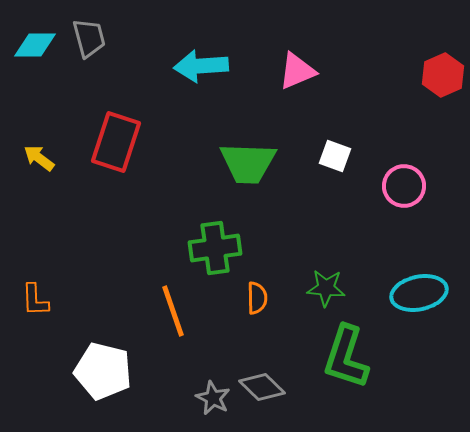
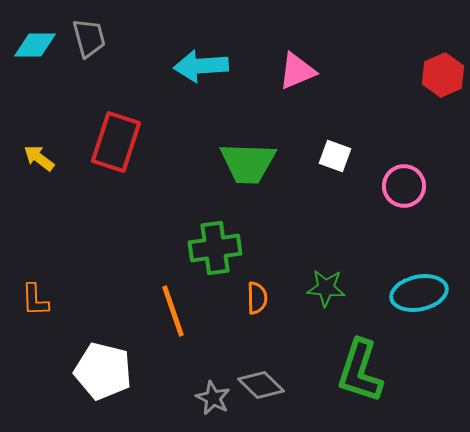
green L-shape: moved 14 px right, 14 px down
gray diamond: moved 1 px left, 2 px up
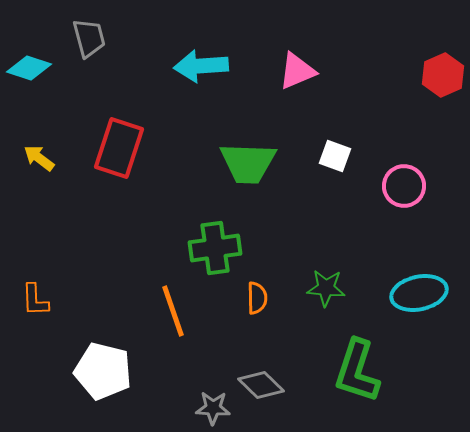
cyan diamond: moved 6 px left, 23 px down; rotated 18 degrees clockwise
red rectangle: moved 3 px right, 6 px down
green L-shape: moved 3 px left
gray star: moved 10 px down; rotated 24 degrees counterclockwise
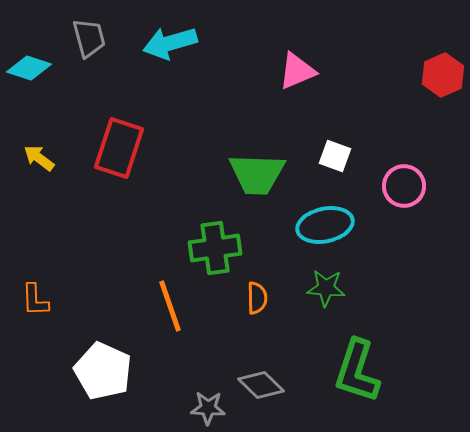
cyan arrow: moved 31 px left, 23 px up; rotated 12 degrees counterclockwise
green trapezoid: moved 9 px right, 11 px down
cyan ellipse: moved 94 px left, 68 px up
orange line: moved 3 px left, 5 px up
white pentagon: rotated 10 degrees clockwise
gray star: moved 5 px left
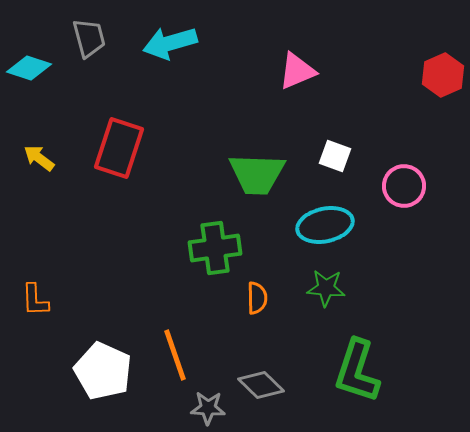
orange line: moved 5 px right, 49 px down
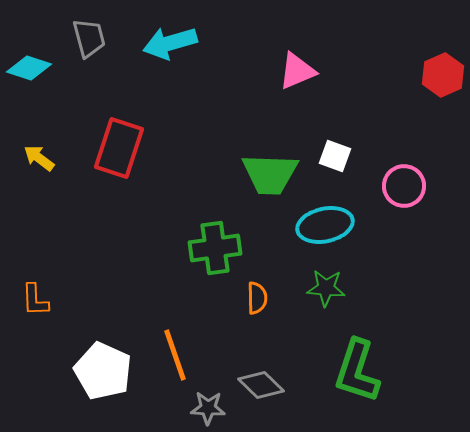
green trapezoid: moved 13 px right
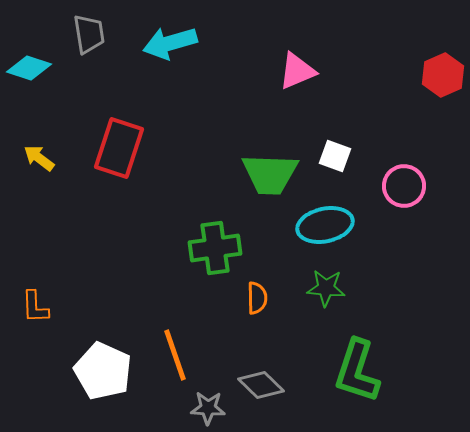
gray trapezoid: moved 4 px up; rotated 6 degrees clockwise
orange L-shape: moved 7 px down
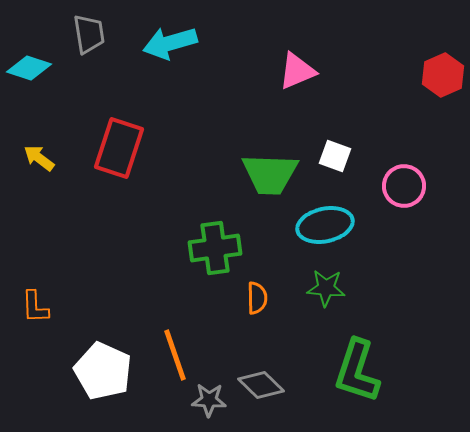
gray star: moved 1 px right, 8 px up
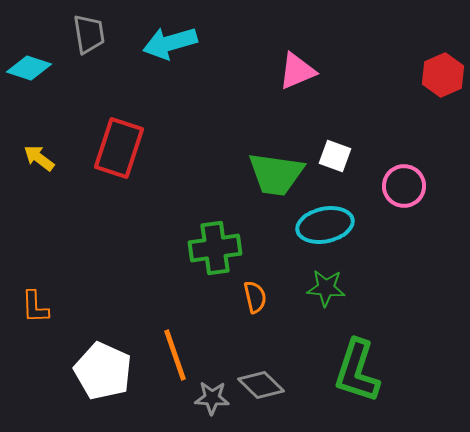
green trapezoid: moved 6 px right; rotated 6 degrees clockwise
orange semicircle: moved 2 px left, 1 px up; rotated 12 degrees counterclockwise
gray star: moved 3 px right, 2 px up
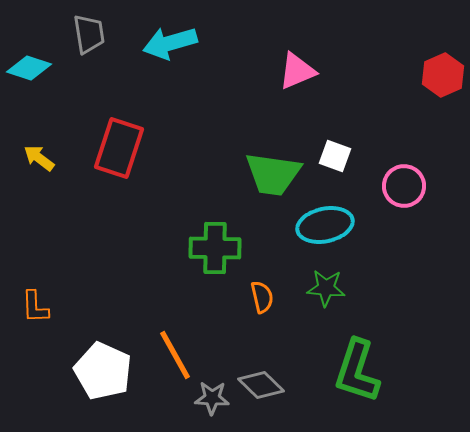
green trapezoid: moved 3 px left
green cross: rotated 9 degrees clockwise
orange semicircle: moved 7 px right
orange line: rotated 10 degrees counterclockwise
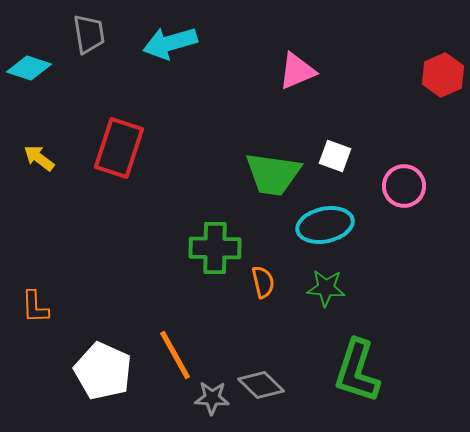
orange semicircle: moved 1 px right, 15 px up
